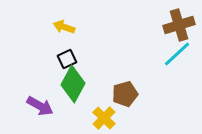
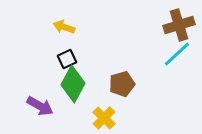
brown pentagon: moved 3 px left, 10 px up
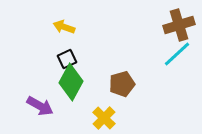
green diamond: moved 2 px left, 2 px up
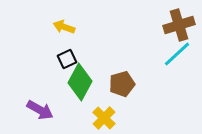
green diamond: moved 9 px right
purple arrow: moved 4 px down
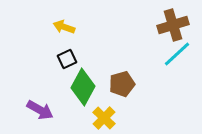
brown cross: moved 6 px left
green diamond: moved 3 px right, 5 px down
